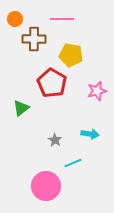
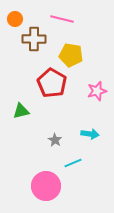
pink line: rotated 15 degrees clockwise
green triangle: moved 3 px down; rotated 24 degrees clockwise
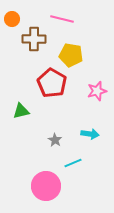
orange circle: moved 3 px left
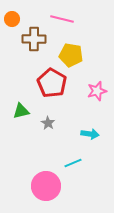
gray star: moved 7 px left, 17 px up
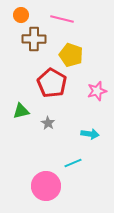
orange circle: moved 9 px right, 4 px up
yellow pentagon: rotated 10 degrees clockwise
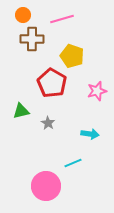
orange circle: moved 2 px right
pink line: rotated 30 degrees counterclockwise
brown cross: moved 2 px left
yellow pentagon: moved 1 px right, 1 px down
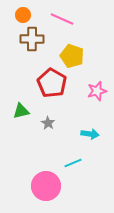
pink line: rotated 40 degrees clockwise
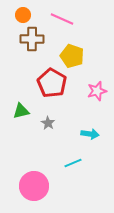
pink circle: moved 12 px left
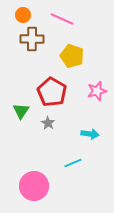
red pentagon: moved 9 px down
green triangle: rotated 42 degrees counterclockwise
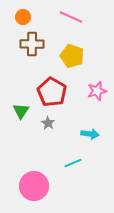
orange circle: moved 2 px down
pink line: moved 9 px right, 2 px up
brown cross: moved 5 px down
